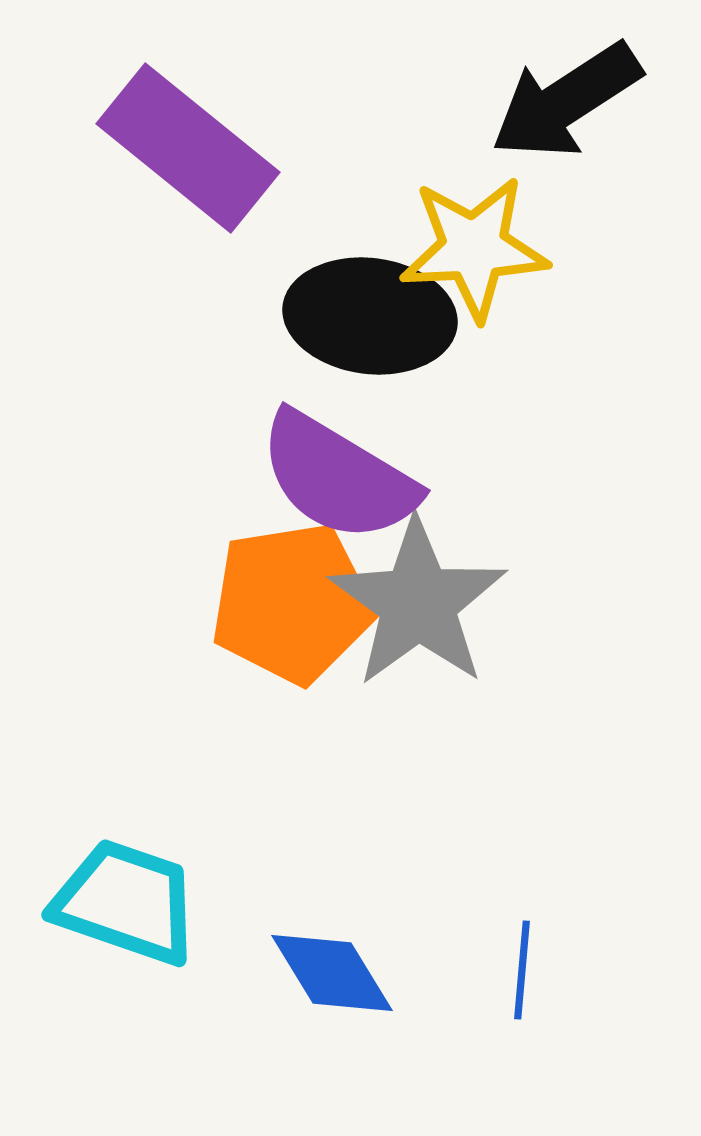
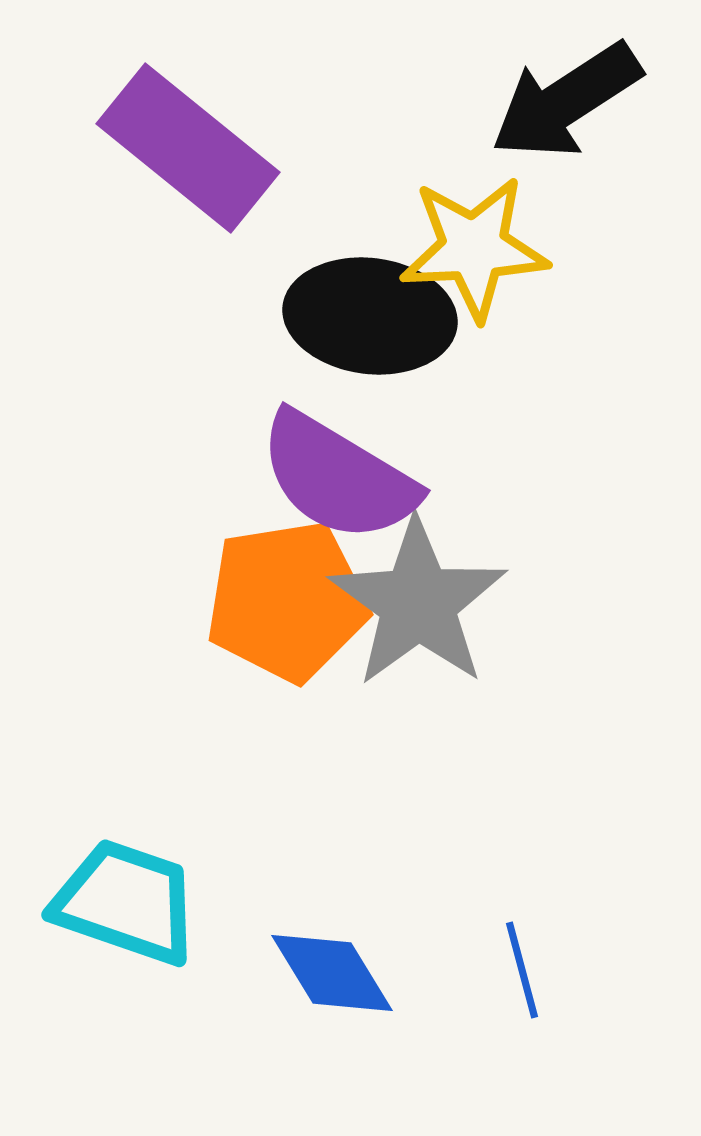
orange pentagon: moved 5 px left, 2 px up
blue line: rotated 20 degrees counterclockwise
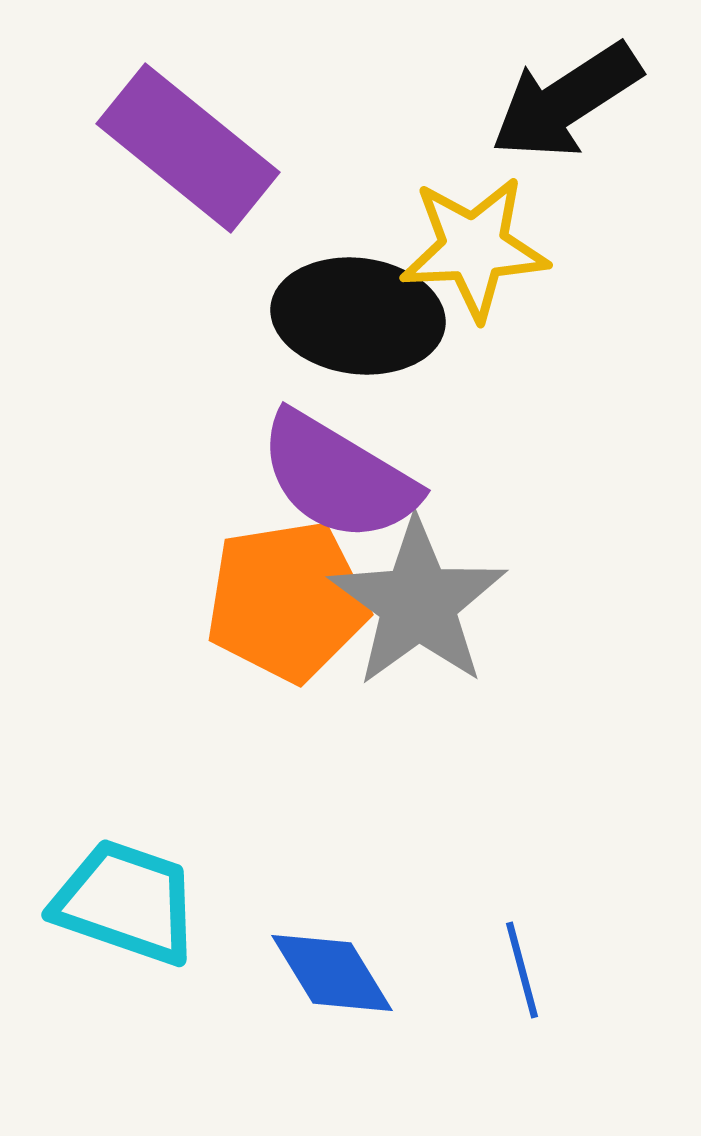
black ellipse: moved 12 px left
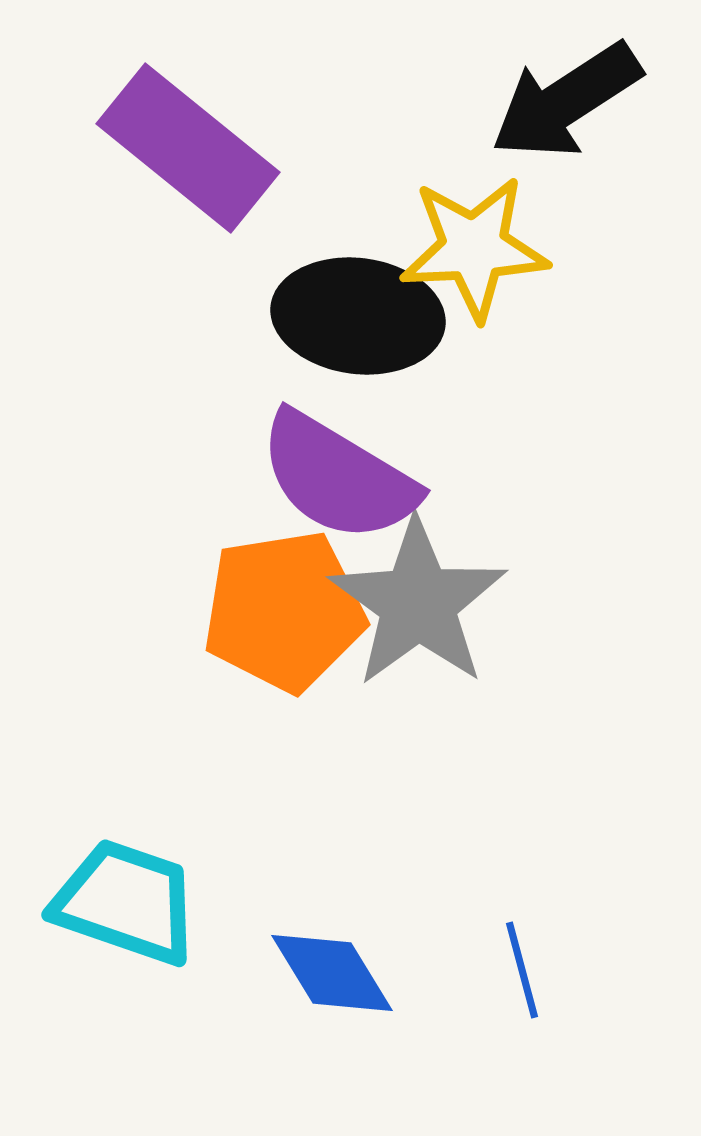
orange pentagon: moved 3 px left, 10 px down
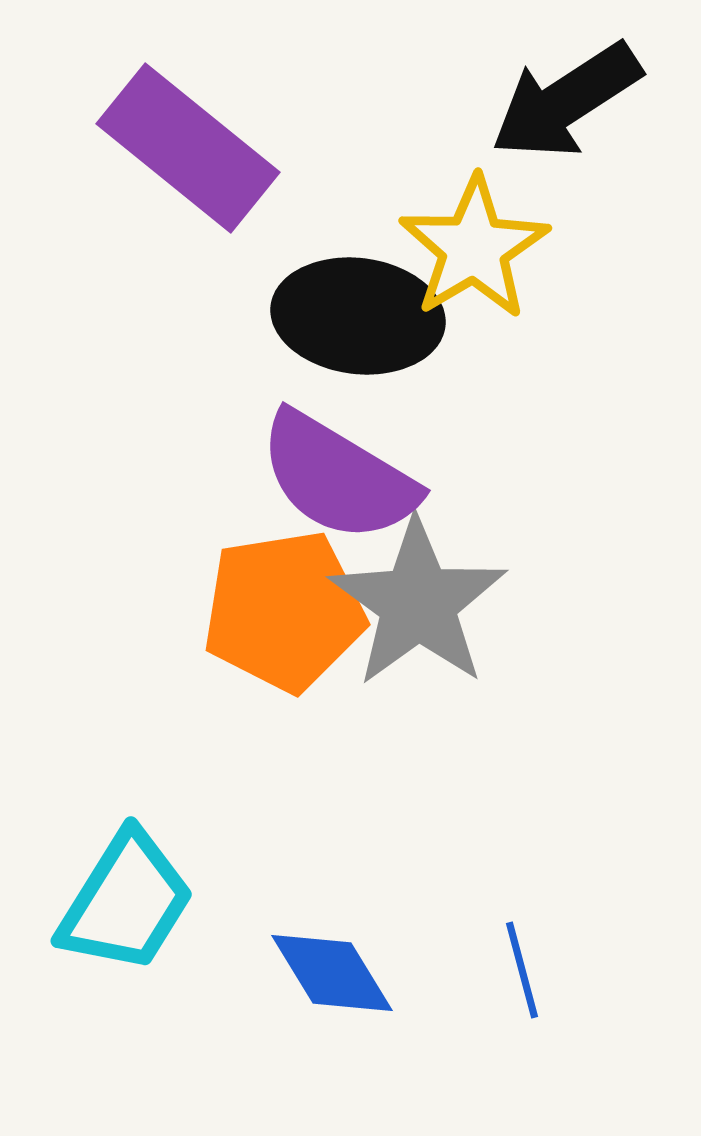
yellow star: rotated 28 degrees counterclockwise
cyan trapezoid: rotated 103 degrees clockwise
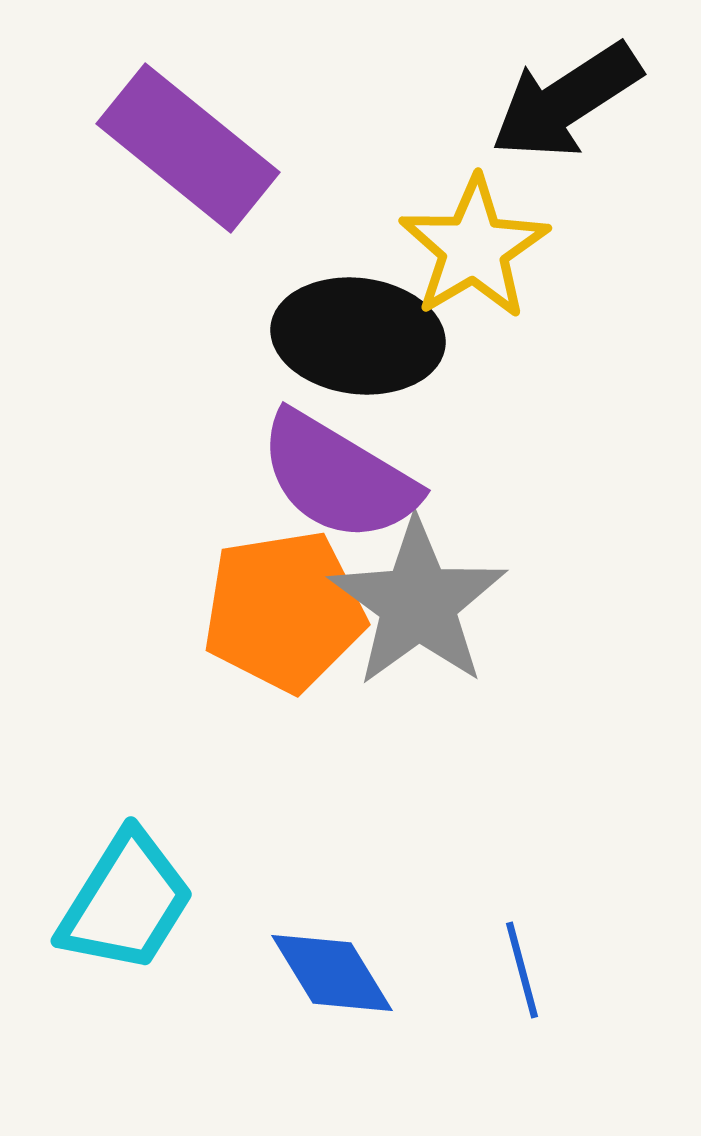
black ellipse: moved 20 px down
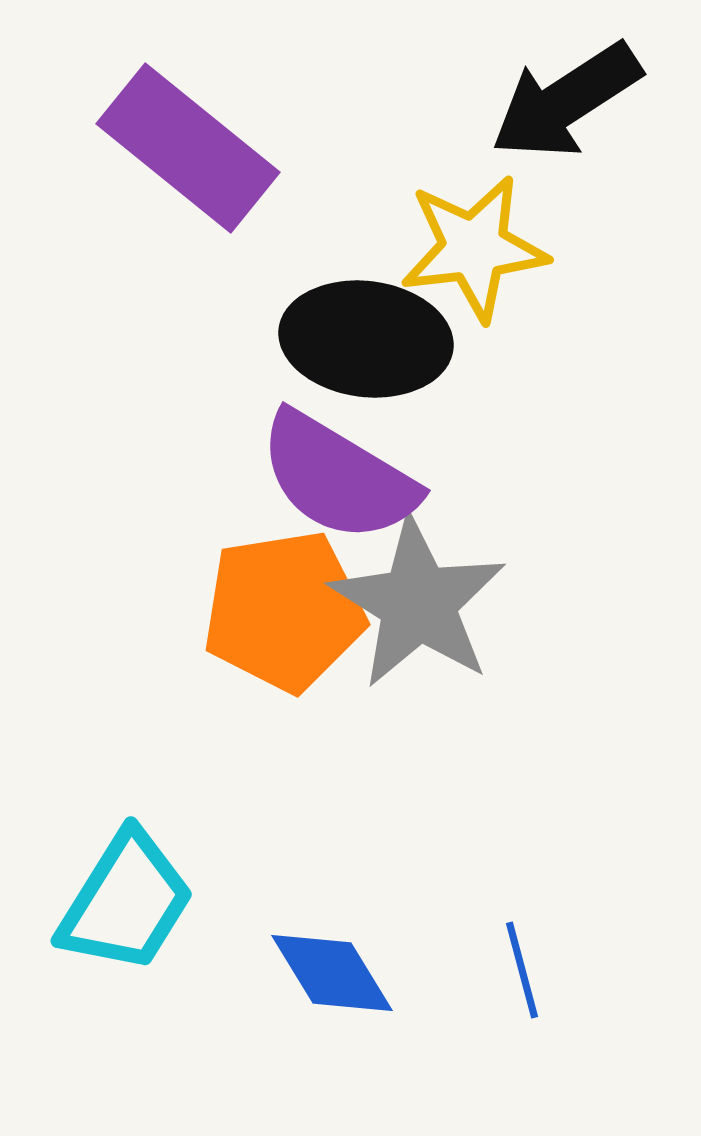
yellow star: rotated 24 degrees clockwise
black ellipse: moved 8 px right, 3 px down
gray star: rotated 4 degrees counterclockwise
